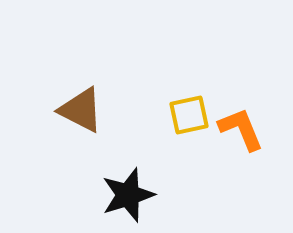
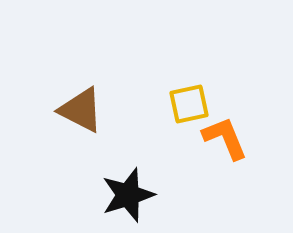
yellow square: moved 11 px up
orange L-shape: moved 16 px left, 9 px down
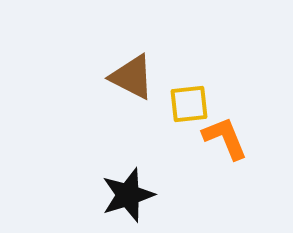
yellow square: rotated 6 degrees clockwise
brown triangle: moved 51 px right, 33 px up
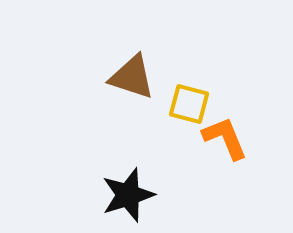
brown triangle: rotated 9 degrees counterclockwise
yellow square: rotated 21 degrees clockwise
